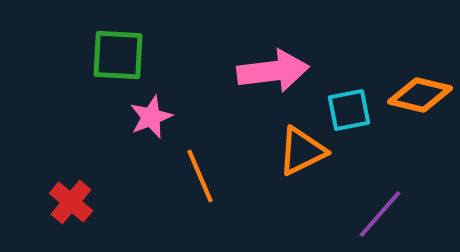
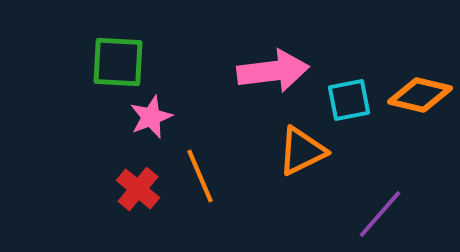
green square: moved 7 px down
cyan square: moved 10 px up
red cross: moved 67 px right, 13 px up
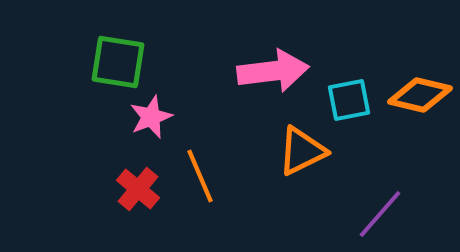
green square: rotated 6 degrees clockwise
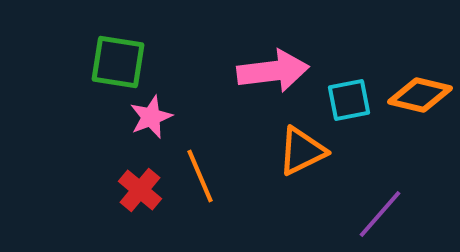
red cross: moved 2 px right, 1 px down
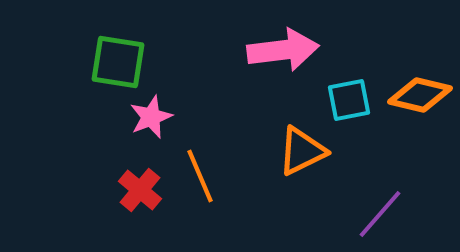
pink arrow: moved 10 px right, 21 px up
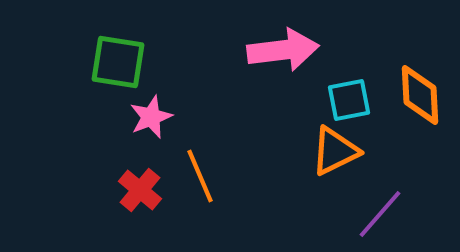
orange diamond: rotated 74 degrees clockwise
orange triangle: moved 33 px right
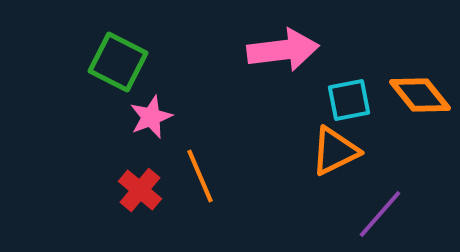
green square: rotated 18 degrees clockwise
orange diamond: rotated 36 degrees counterclockwise
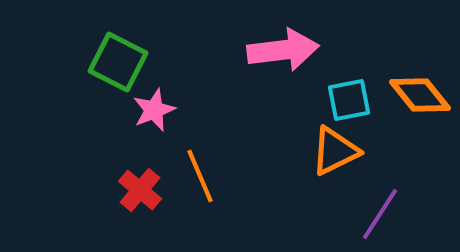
pink star: moved 3 px right, 7 px up
purple line: rotated 8 degrees counterclockwise
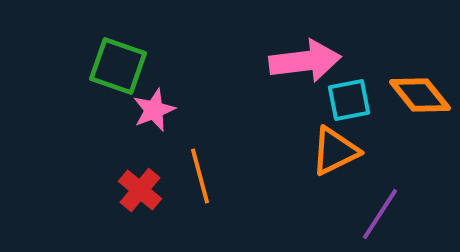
pink arrow: moved 22 px right, 11 px down
green square: moved 4 px down; rotated 8 degrees counterclockwise
orange line: rotated 8 degrees clockwise
